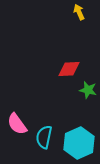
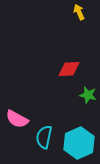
green star: moved 5 px down
pink semicircle: moved 5 px up; rotated 25 degrees counterclockwise
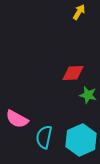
yellow arrow: rotated 56 degrees clockwise
red diamond: moved 4 px right, 4 px down
cyan hexagon: moved 2 px right, 3 px up
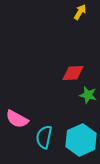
yellow arrow: moved 1 px right
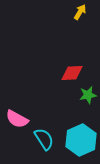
red diamond: moved 1 px left
green star: rotated 24 degrees counterclockwise
cyan semicircle: moved 2 px down; rotated 135 degrees clockwise
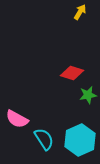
red diamond: rotated 20 degrees clockwise
cyan hexagon: moved 1 px left
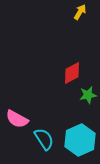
red diamond: rotated 45 degrees counterclockwise
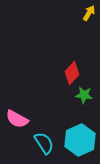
yellow arrow: moved 9 px right, 1 px down
red diamond: rotated 20 degrees counterclockwise
green star: moved 4 px left; rotated 18 degrees clockwise
cyan semicircle: moved 4 px down
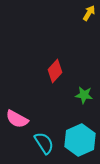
red diamond: moved 17 px left, 2 px up
